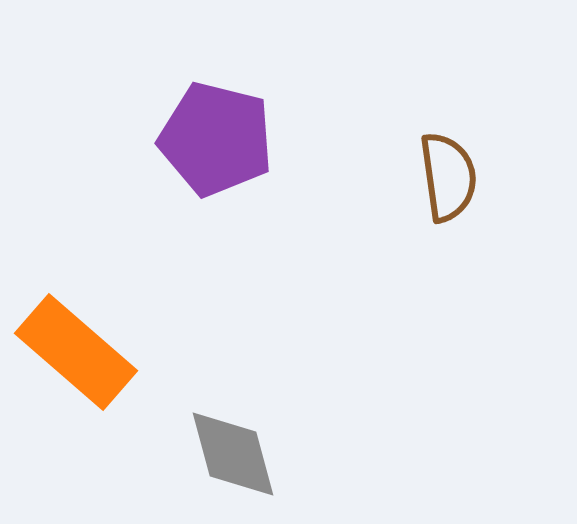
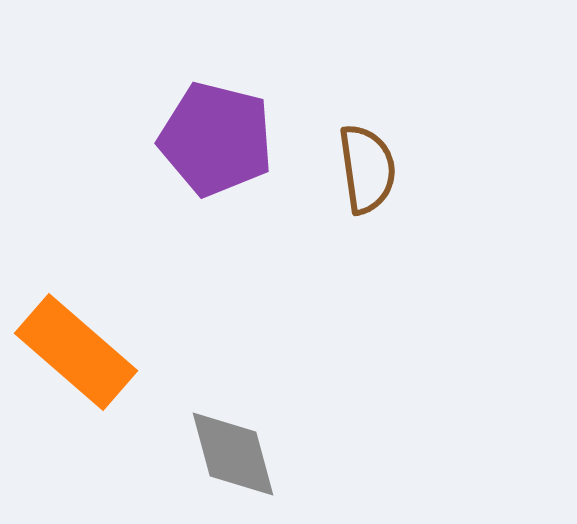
brown semicircle: moved 81 px left, 8 px up
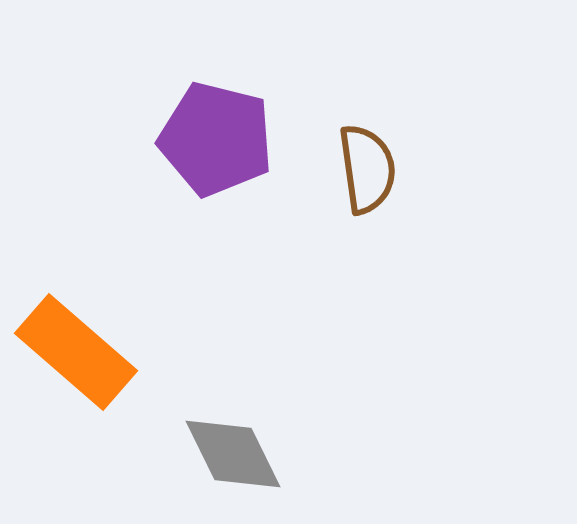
gray diamond: rotated 11 degrees counterclockwise
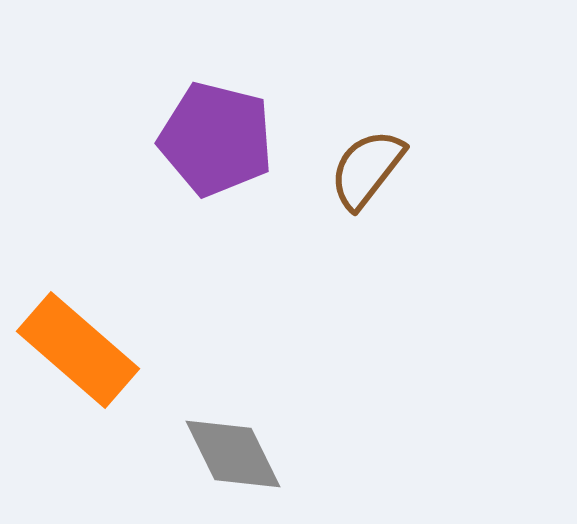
brown semicircle: rotated 134 degrees counterclockwise
orange rectangle: moved 2 px right, 2 px up
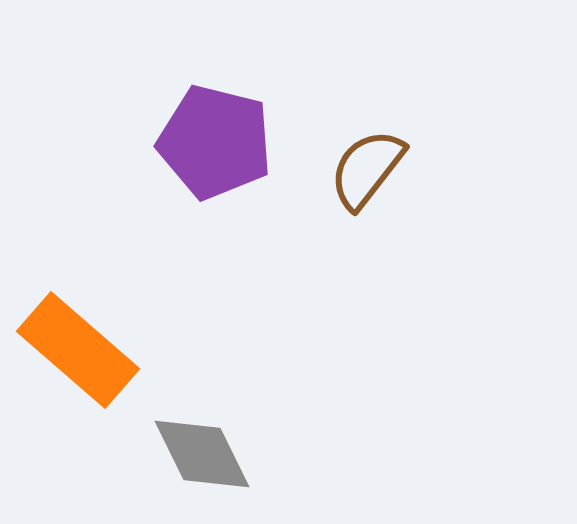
purple pentagon: moved 1 px left, 3 px down
gray diamond: moved 31 px left
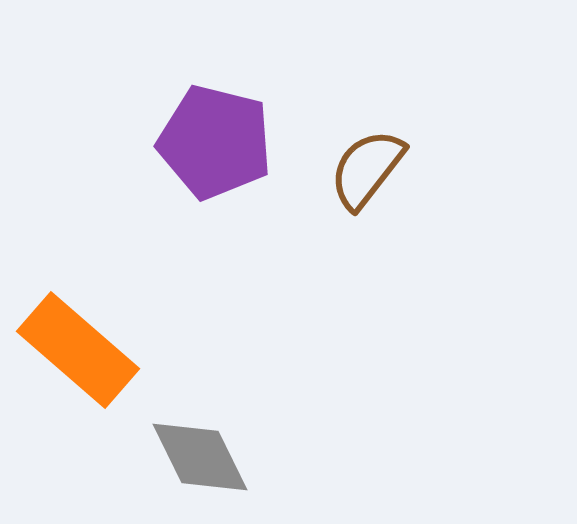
gray diamond: moved 2 px left, 3 px down
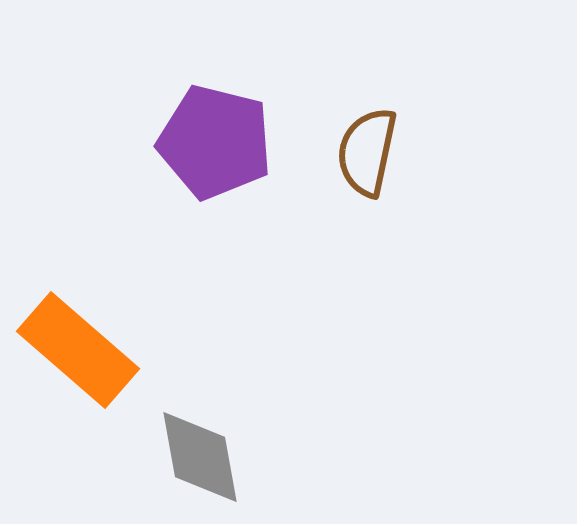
brown semicircle: moved 17 px up; rotated 26 degrees counterclockwise
gray diamond: rotated 16 degrees clockwise
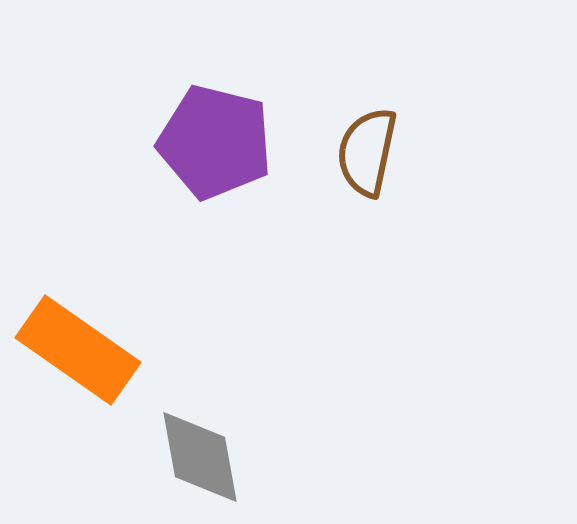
orange rectangle: rotated 6 degrees counterclockwise
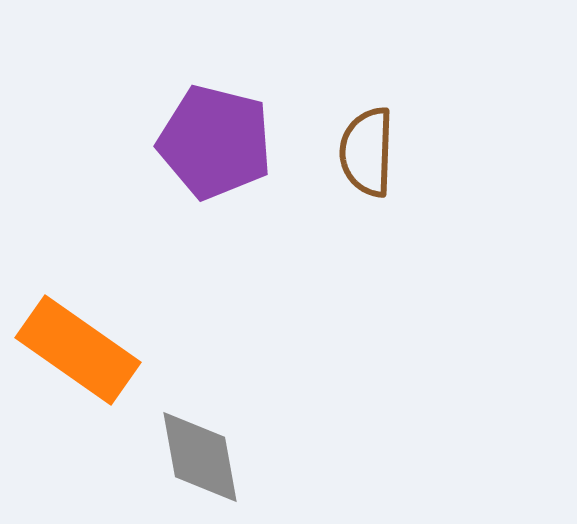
brown semicircle: rotated 10 degrees counterclockwise
